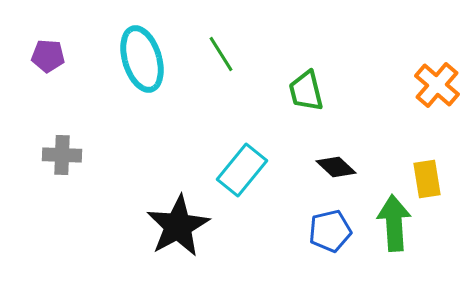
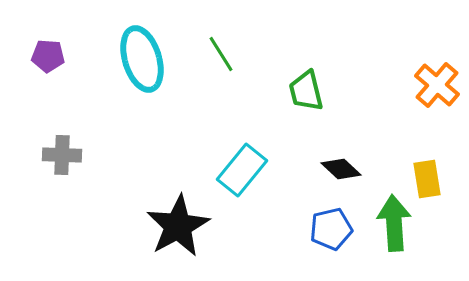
black diamond: moved 5 px right, 2 px down
blue pentagon: moved 1 px right, 2 px up
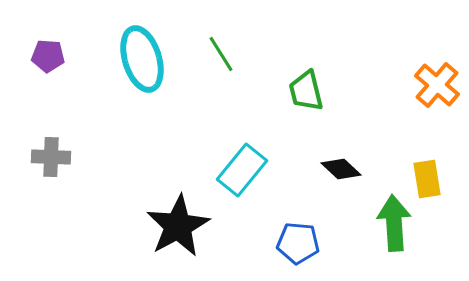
gray cross: moved 11 px left, 2 px down
blue pentagon: moved 33 px left, 14 px down; rotated 18 degrees clockwise
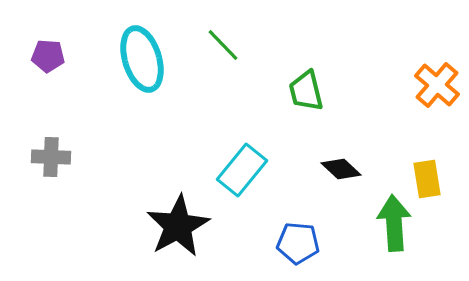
green line: moved 2 px right, 9 px up; rotated 12 degrees counterclockwise
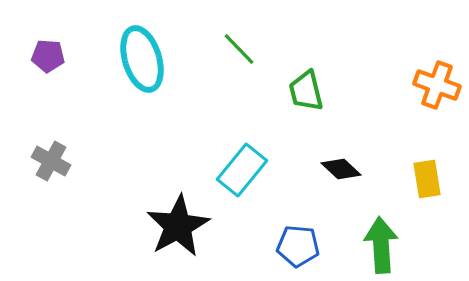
green line: moved 16 px right, 4 px down
orange cross: rotated 21 degrees counterclockwise
gray cross: moved 4 px down; rotated 27 degrees clockwise
green arrow: moved 13 px left, 22 px down
blue pentagon: moved 3 px down
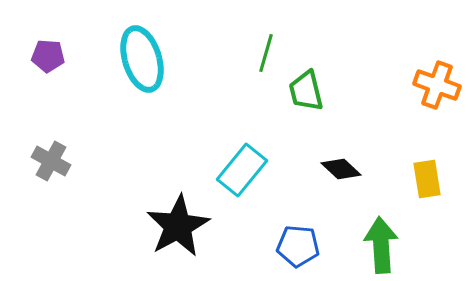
green line: moved 27 px right, 4 px down; rotated 60 degrees clockwise
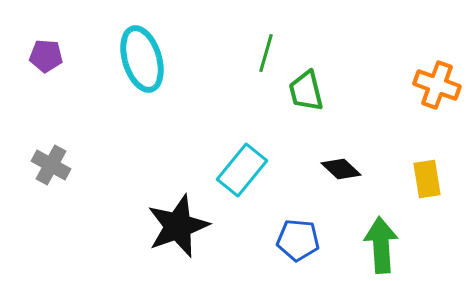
purple pentagon: moved 2 px left
gray cross: moved 4 px down
black star: rotated 8 degrees clockwise
blue pentagon: moved 6 px up
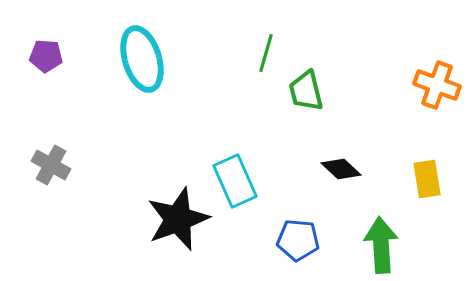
cyan rectangle: moved 7 px left, 11 px down; rotated 63 degrees counterclockwise
black star: moved 7 px up
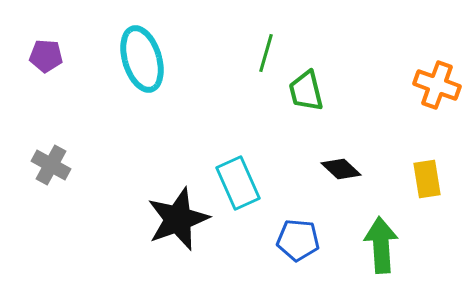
cyan rectangle: moved 3 px right, 2 px down
